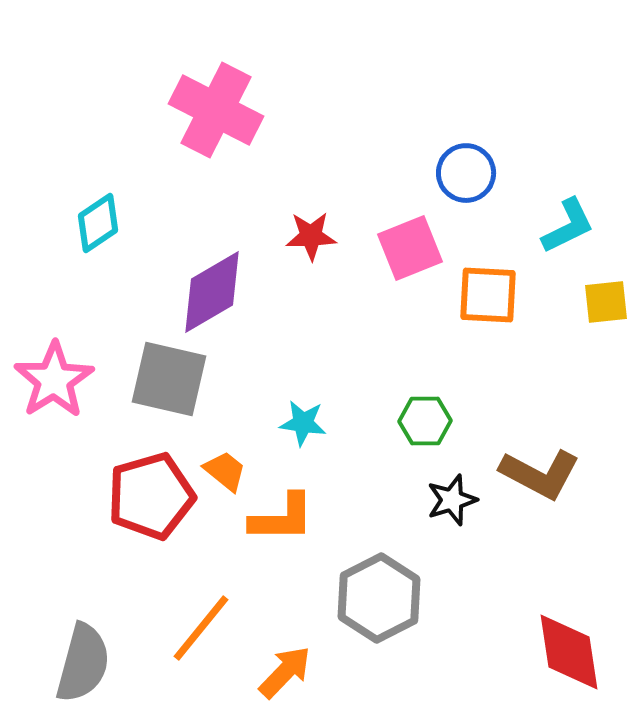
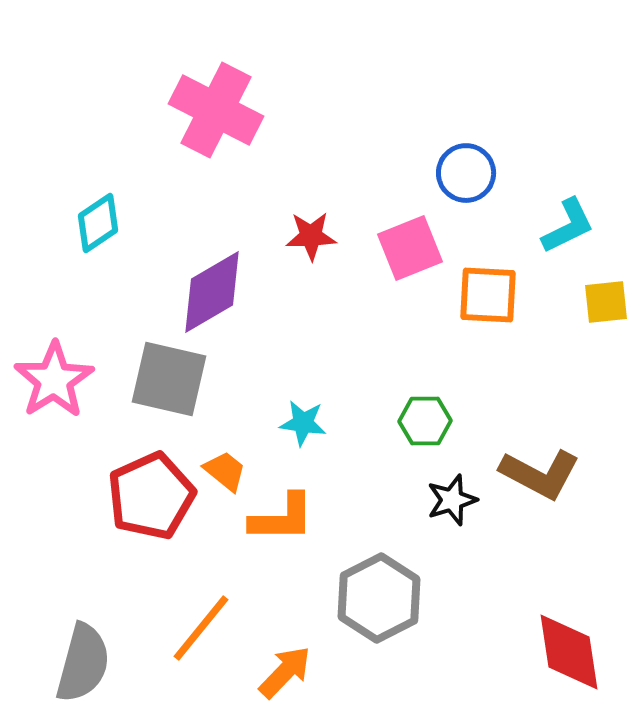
red pentagon: rotated 8 degrees counterclockwise
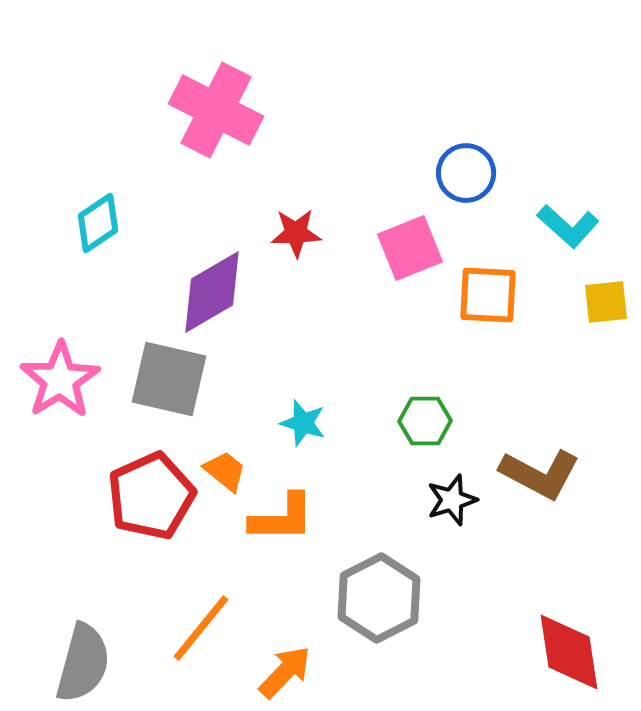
cyan L-shape: rotated 68 degrees clockwise
red star: moved 15 px left, 3 px up
pink star: moved 6 px right
cyan star: rotated 9 degrees clockwise
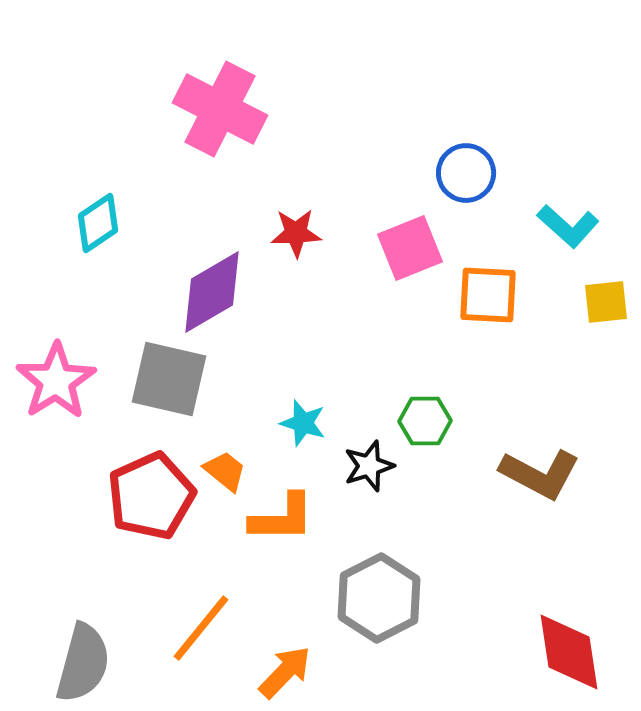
pink cross: moved 4 px right, 1 px up
pink star: moved 4 px left, 1 px down
black star: moved 83 px left, 34 px up
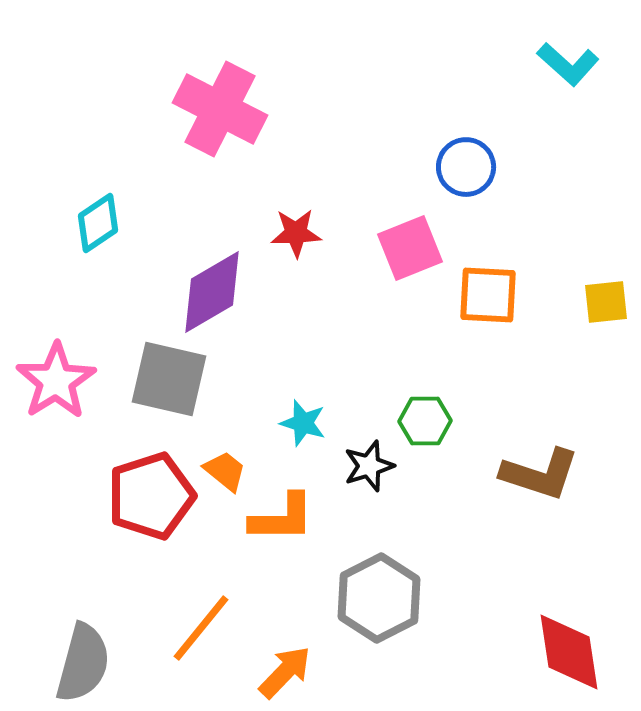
blue circle: moved 6 px up
cyan L-shape: moved 162 px up
brown L-shape: rotated 10 degrees counterclockwise
red pentagon: rotated 6 degrees clockwise
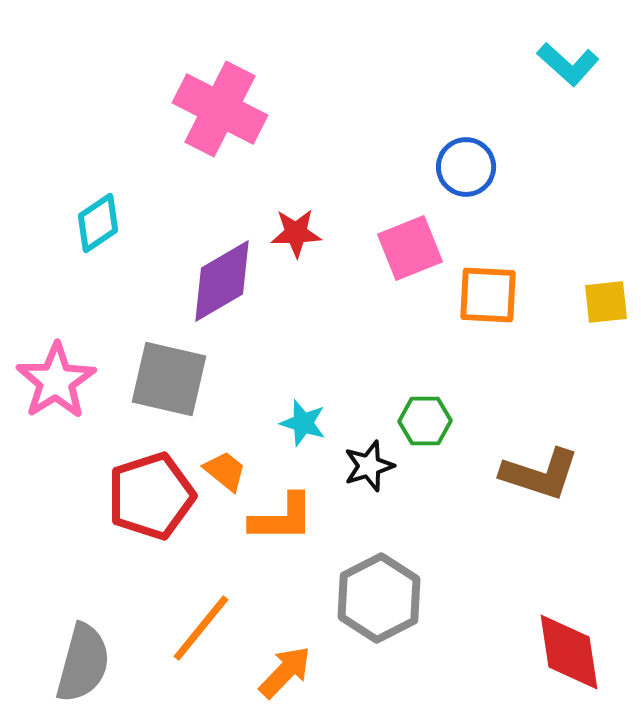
purple diamond: moved 10 px right, 11 px up
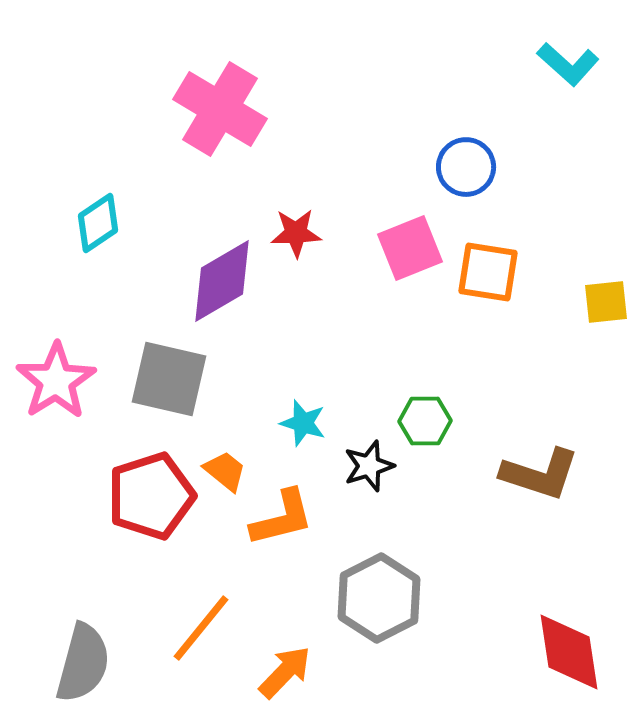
pink cross: rotated 4 degrees clockwise
orange square: moved 23 px up; rotated 6 degrees clockwise
orange L-shape: rotated 14 degrees counterclockwise
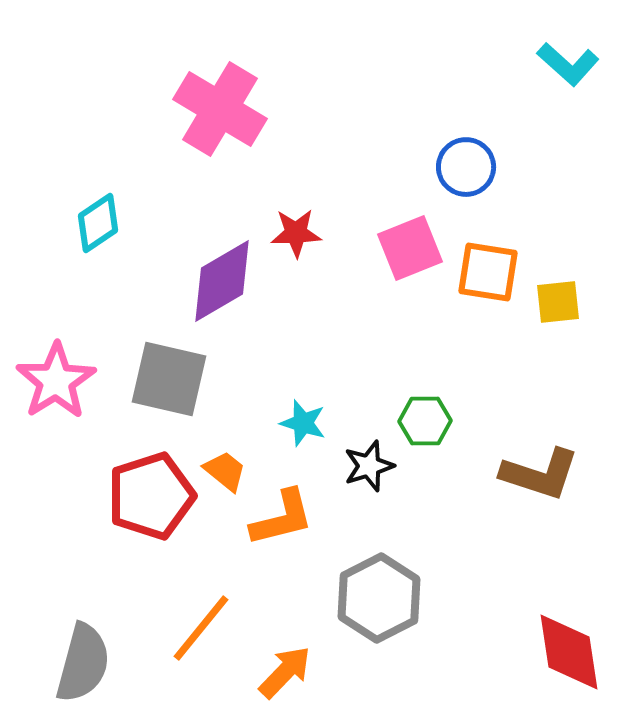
yellow square: moved 48 px left
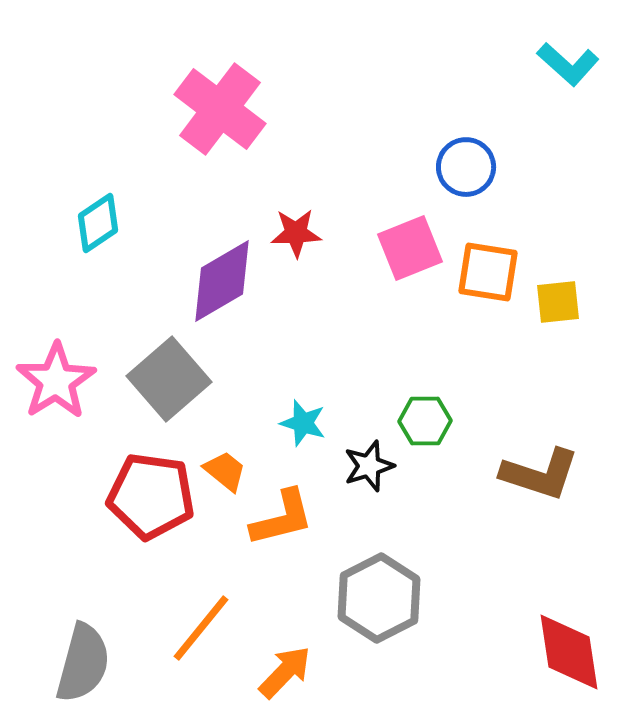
pink cross: rotated 6 degrees clockwise
gray square: rotated 36 degrees clockwise
red pentagon: rotated 26 degrees clockwise
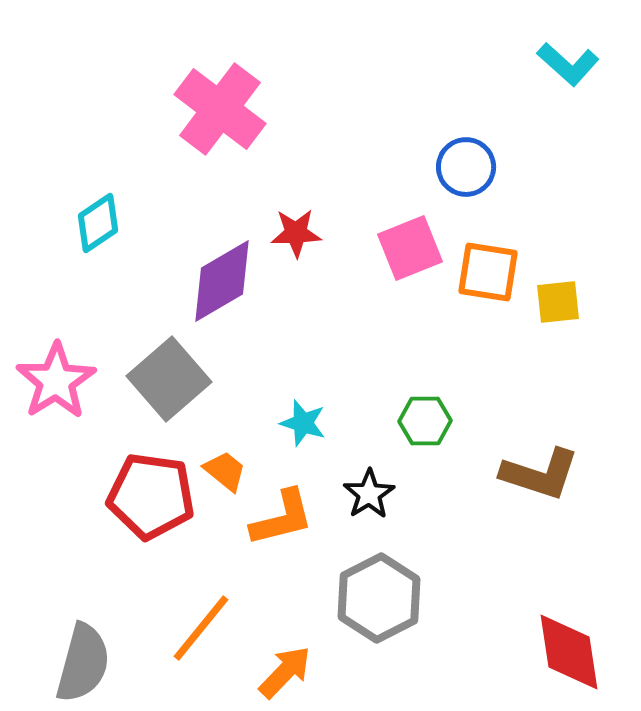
black star: moved 28 px down; rotated 15 degrees counterclockwise
